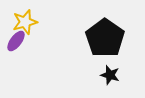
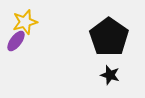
black pentagon: moved 4 px right, 1 px up
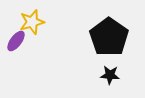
yellow star: moved 7 px right
black star: rotated 12 degrees counterclockwise
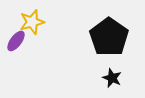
black star: moved 2 px right, 3 px down; rotated 18 degrees clockwise
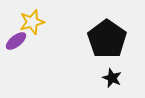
black pentagon: moved 2 px left, 2 px down
purple ellipse: rotated 15 degrees clockwise
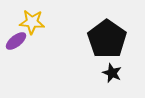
yellow star: rotated 20 degrees clockwise
black star: moved 5 px up
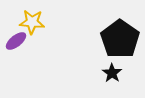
black pentagon: moved 13 px right
black star: rotated 12 degrees clockwise
